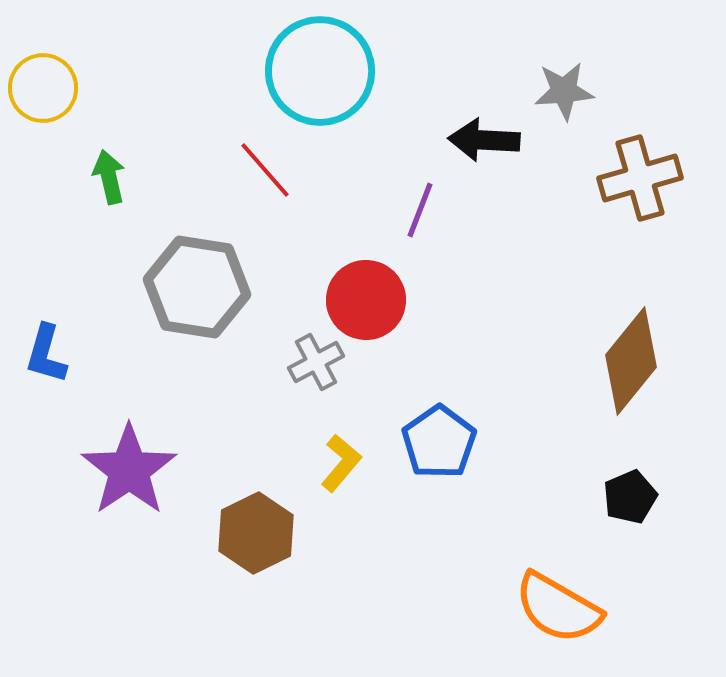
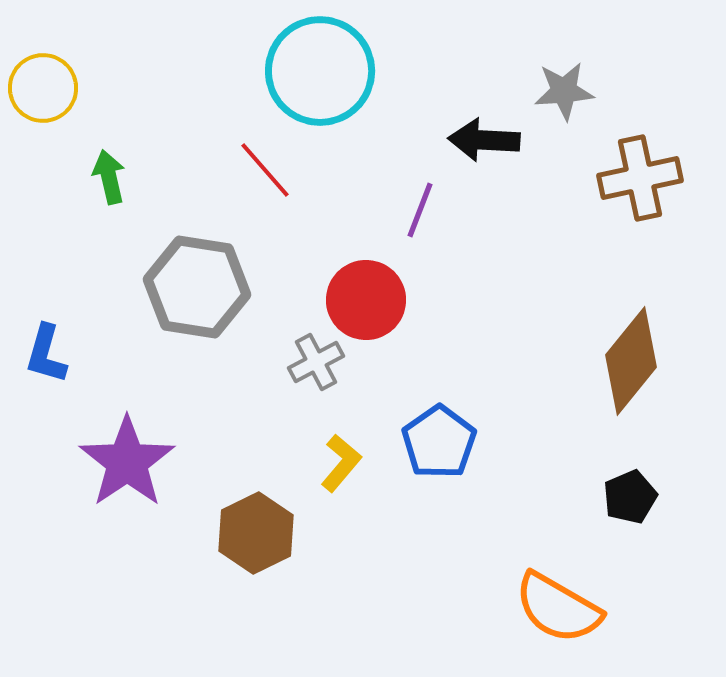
brown cross: rotated 4 degrees clockwise
purple star: moved 2 px left, 8 px up
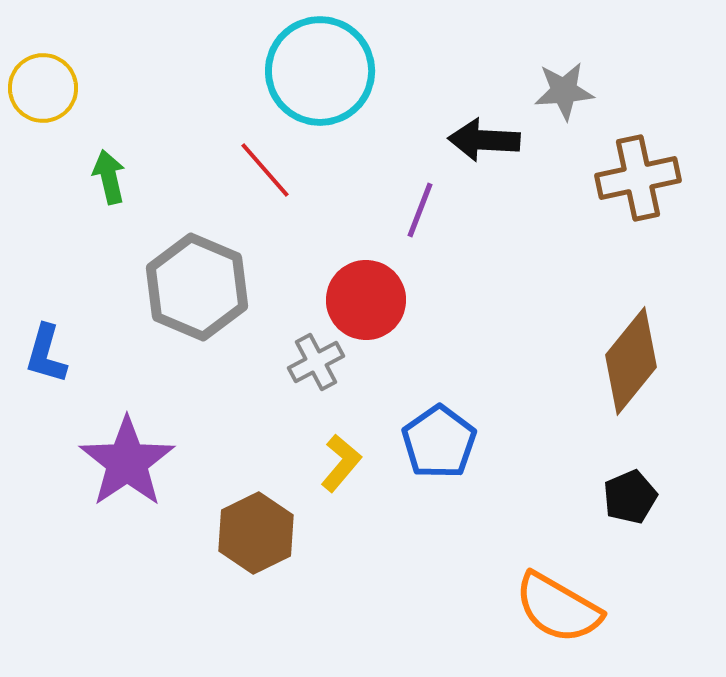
brown cross: moved 2 px left
gray hexagon: rotated 14 degrees clockwise
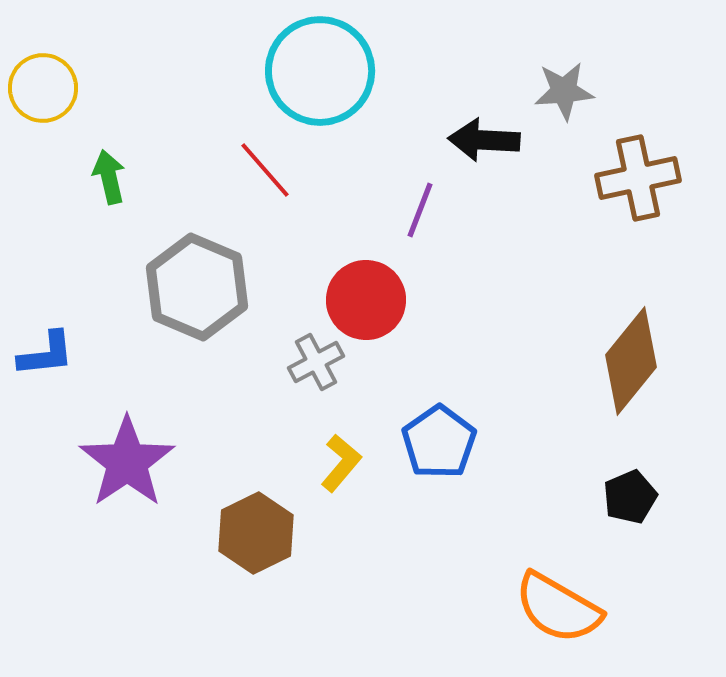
blue L-shape: rotated 112 degrees counterclockwise
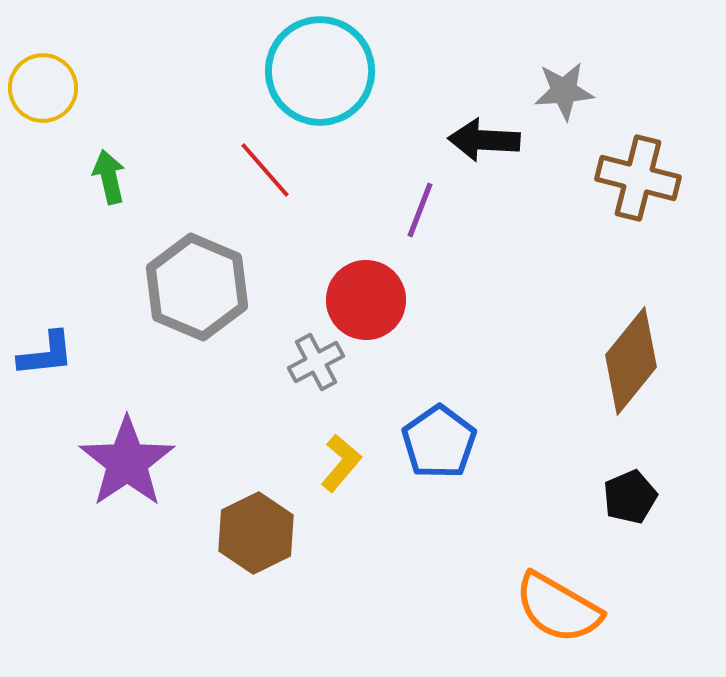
brown cross: rotated 26 degrees clockwise
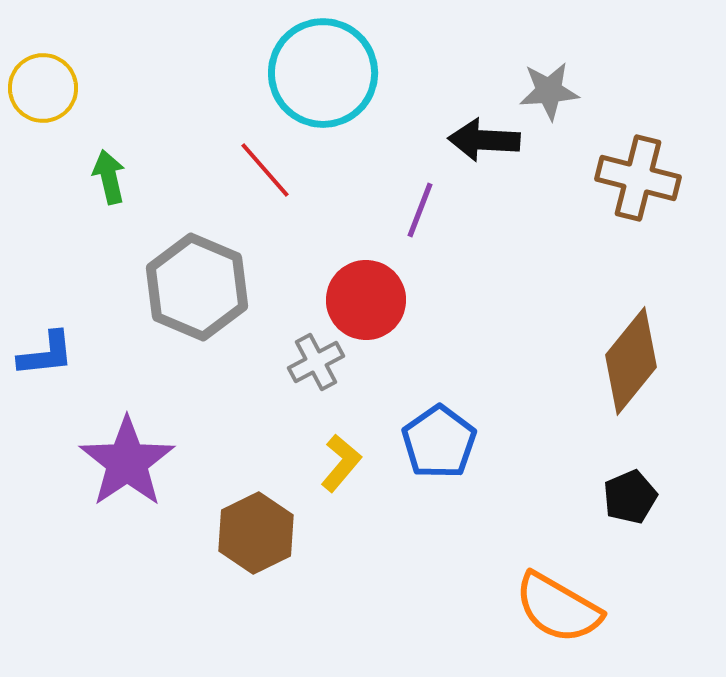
cyan circle: moved 3 px right, 2 px down
gray star: moved 15 px left
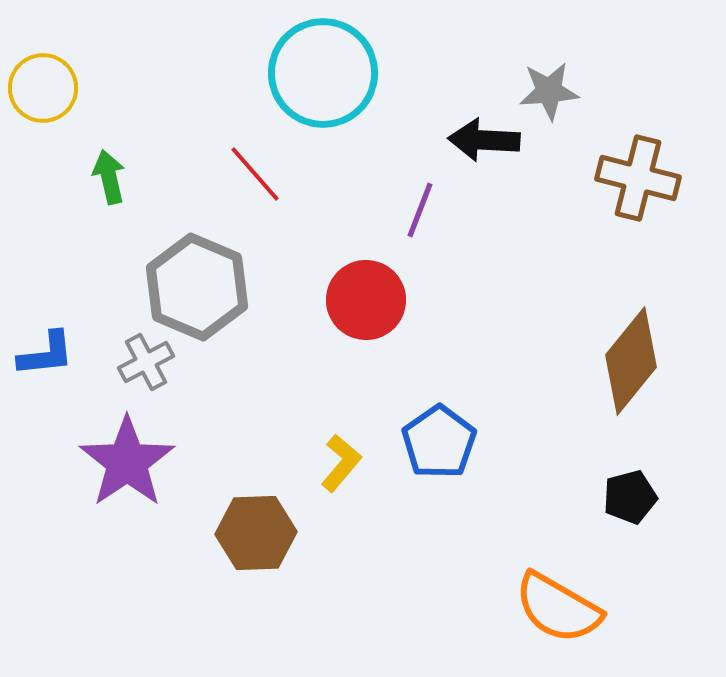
red line: moved 10 px left, 4 px down
gray cross: moved 170 px left
black pentagon: rotated 8 degrees clockwise
brown hexagon: rotated 24 degrees clockwise
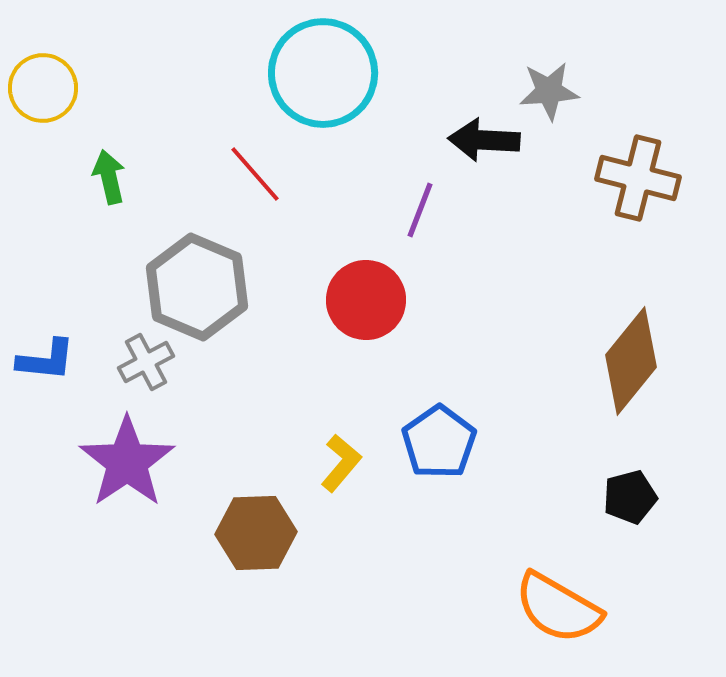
blue L-shape: moved 6 px down; rotated 12 degrees clockwise
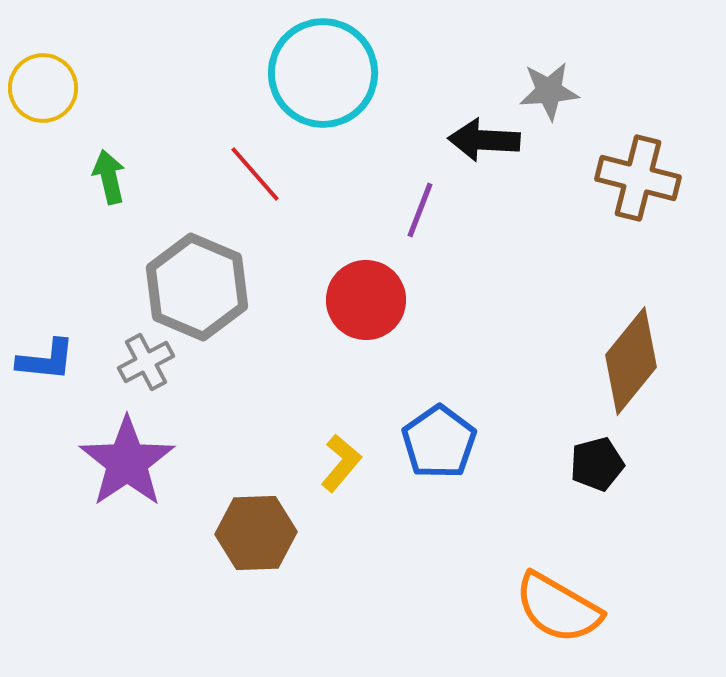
black pentagon: moved 33 px left, 33 px up
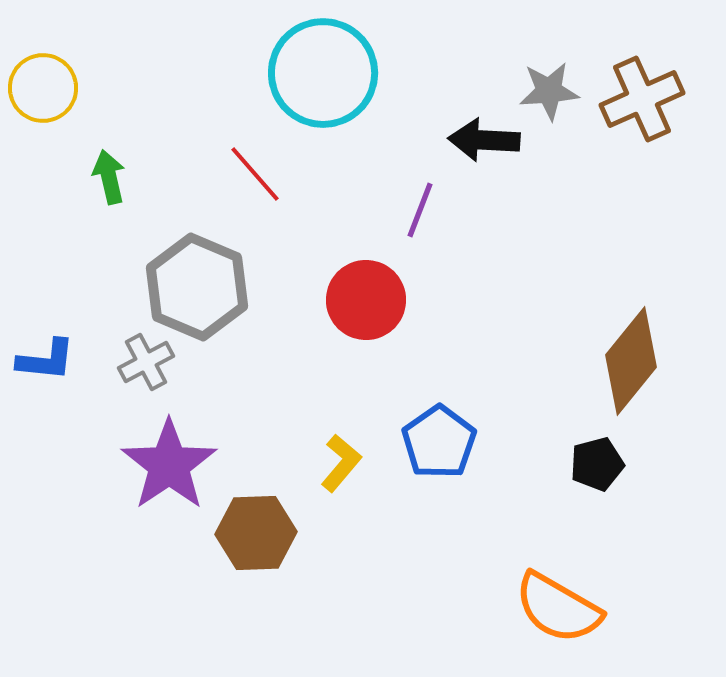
brown cross: moved 4 px right, 79 px up; rotated 38 degrees counterclockwise
purple star: moved 42 px right, 3 px down
